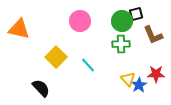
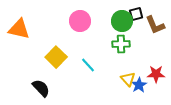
brown L-shape: moved 2 px right, 10 px up
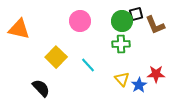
yellow triangle: moved 6 px left
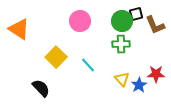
orange triangle: rotated 20 degrees clockwise
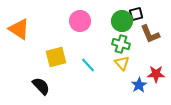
brown L-shape: moved 5 px left, 9 px down
green cross: rotated 18 degrees clockwise
yellow square: rotated 30 degrees clockwise
yellow triangle: moved 16 px up
black semicircle: moved 2 px up
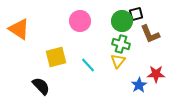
yellow triangle: moved 4 px left, 2 px up; rotated 21 degrees clockwise
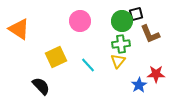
green cross: rotated 24 degrees counterclockwise
yellow square: rotated 10 degrees counterclockwise
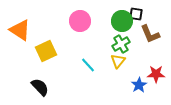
black square: rotated 24 degrees clockwise
orange triangle: moved 1 px right, 1 px down
green cross: rotated 24 degrees counterclockwise
yellow square: moved 10 px left, 6 px up
black semicircle: moved 1 px left, 1 px down
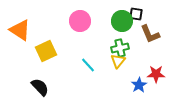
green cross: moved 1 px left, 4 px down; rotated 18 degrees clockwise
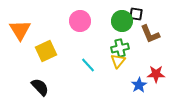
orange triangle: rotated 25 degrees clockwise
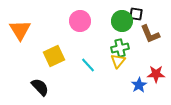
yellow square: moved 8 px right, 5 px down
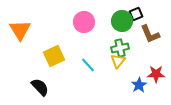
black square: rotated 32 degrees counterclockwise
pink circle: moved 4 px right, 1 px down
